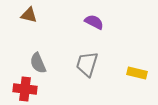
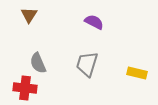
brown triangle: rotated 48 degrees clockwise
red cross: moved 1 px up
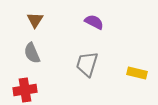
brown triangle: moved 6 px right, 5 px down
gray semicircle: moved 6 px left, 10 px up
red cross: moved 2 px down; rotated 15 degrees counterclockwise
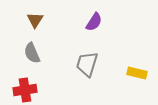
purple semicircle: rotated 96 degrees clockwise
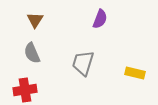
purple semicircle: moved 6 px right, 3 px up; rotated 12 degrees counterclockwise
gray trapezoid: moved 4 px left, 1 px up
yellow rectangle: moved 2 px left
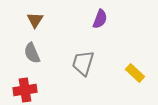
yellow rectangle: rotated 30 degrees clockwise
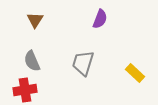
gray semicircle: moved 8 px down
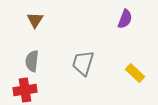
purple semicircle: moved 25 px right
gray semicircle: rotated 30 degrees clockwise
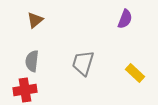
brown triangle: rotated 18 degrees clockwise
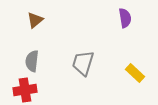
purple semicircle: moved 1 px up; rotated 30 degrees counterclockwise
